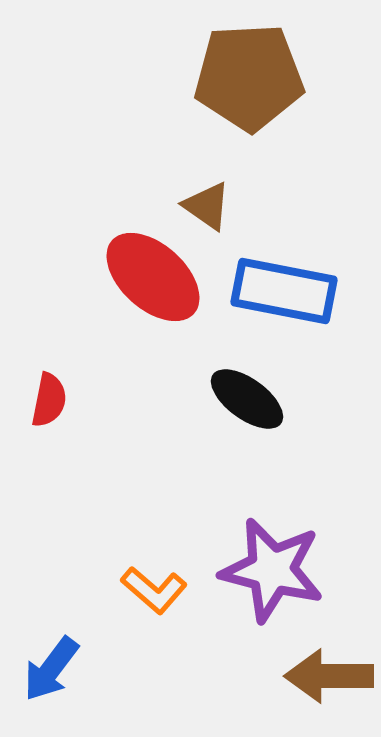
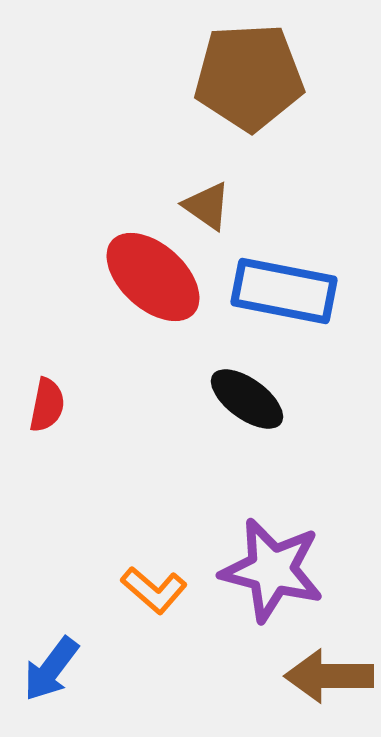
red semicircle: moved 2 px left, 5 px down
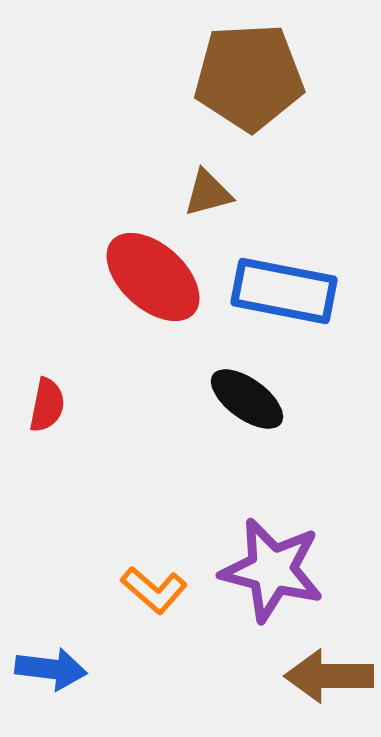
brown triangle: moved 1 px right, 13 px up; rotated 50 degrees counterclockwise
blue arrow: rotated 120 degrees counterclockwise
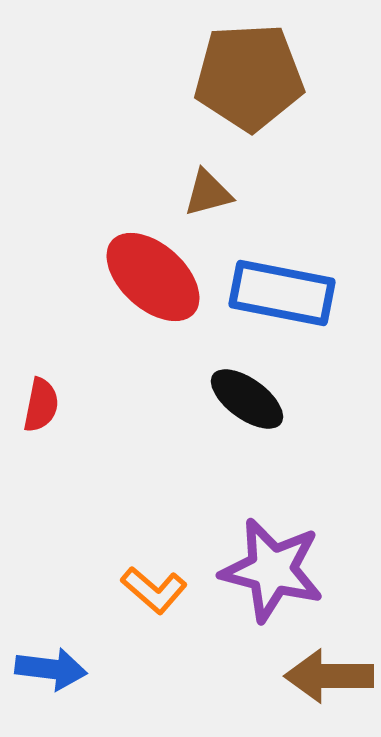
blue rectangle: moved 2 px left, 2 px down
red semicircle: moved 6 px left
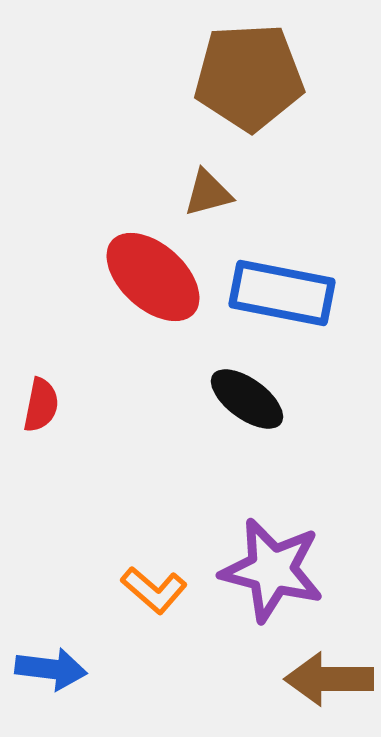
brown arrow: moved 3 px down
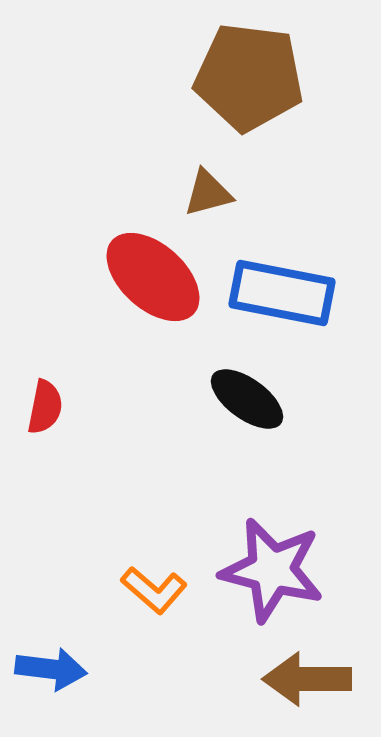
brown pentagon: rotated 10 degrees clockwise
red semicircle: moved 4 px right, 2 px down
brown arrow: moved 22 px left
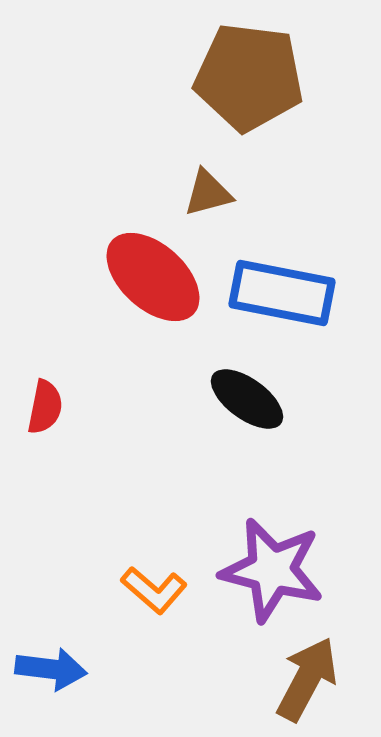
brown arrow: rotated 118 degrees clockwise
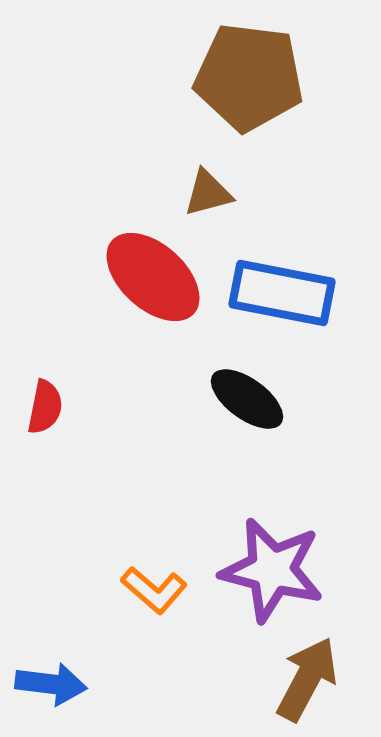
blue arrow: moved 15 px down
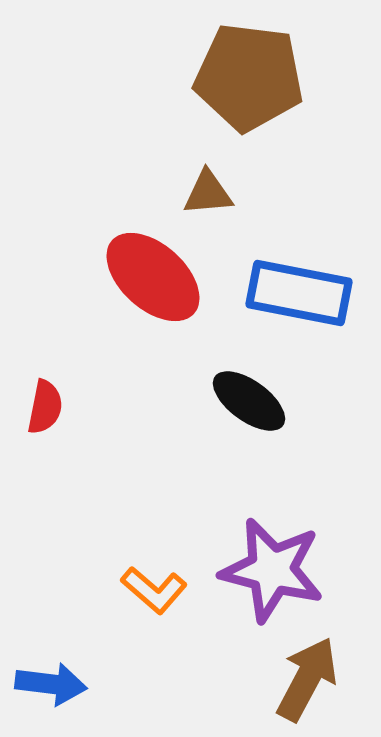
brown triangle: rotated 10 degrees clockwise
blue rectangle: moved 17 px right
black ellipse: moved 2 px right, 2 px down
